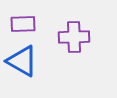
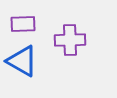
purple cross: moved 4 px left, 3 px down
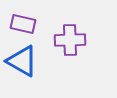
purple rectangle: rotated 15 degrees clockwise
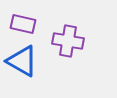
purple cross: moved 2 px left, 1 px down; rotated 12 degrees clockwise
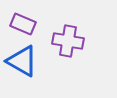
purple rectangle: rotated 10 degrees clockwise
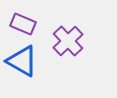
purple cross: rotated 36 degrees clockwise
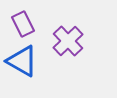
purple rectangle: rotated 40 degrees clockwise
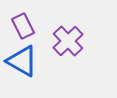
purple rectangle: moved 2 px down
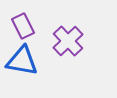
blue triangle: rotated 20 degrees counterclockwise
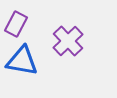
purple rectangle: moved 7 px left, 2 px up; rotated 55 degrees clockwise
